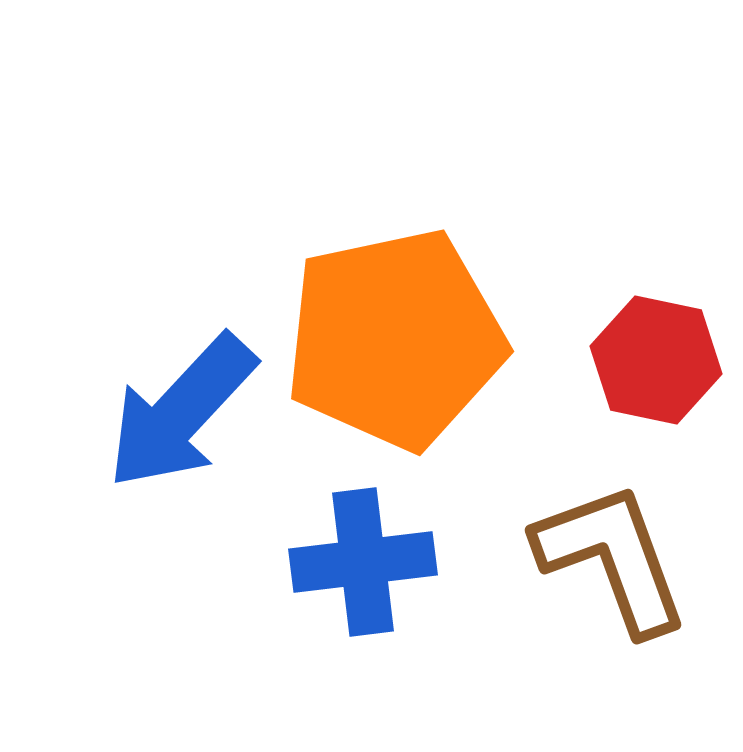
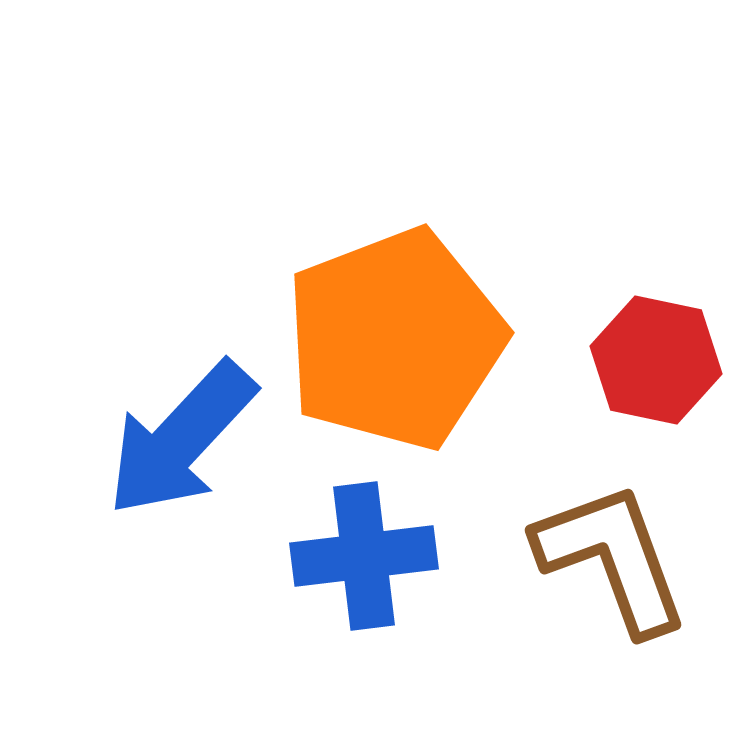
orange pentagon: rotated 9 degrees counterclockwise
blue arrow: moved 27 px down
blue cross: moved 1 px right, 6 px up
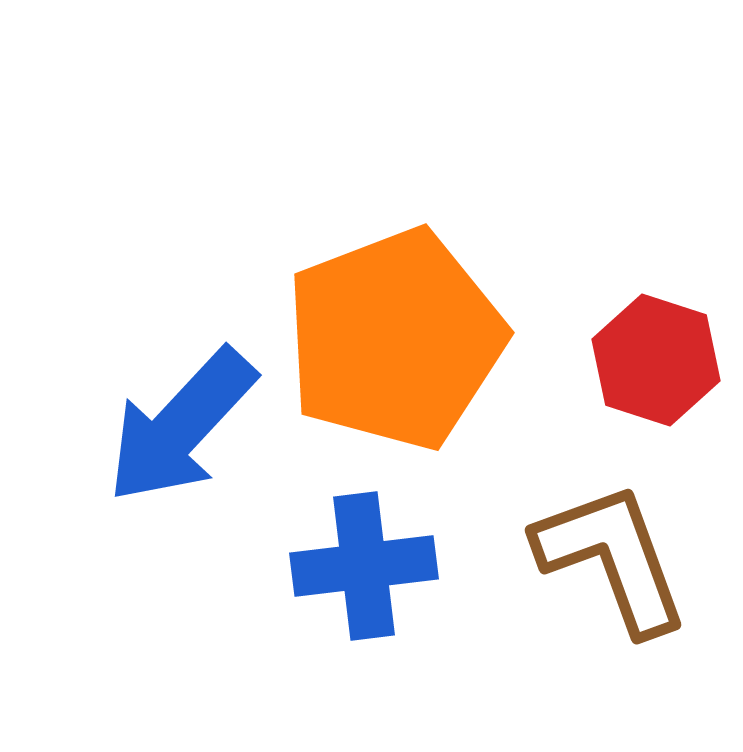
red hexagon: rotated 6 degrees clockwise
blue arrow: moved 13 px up
blue cross: moved 10 px down
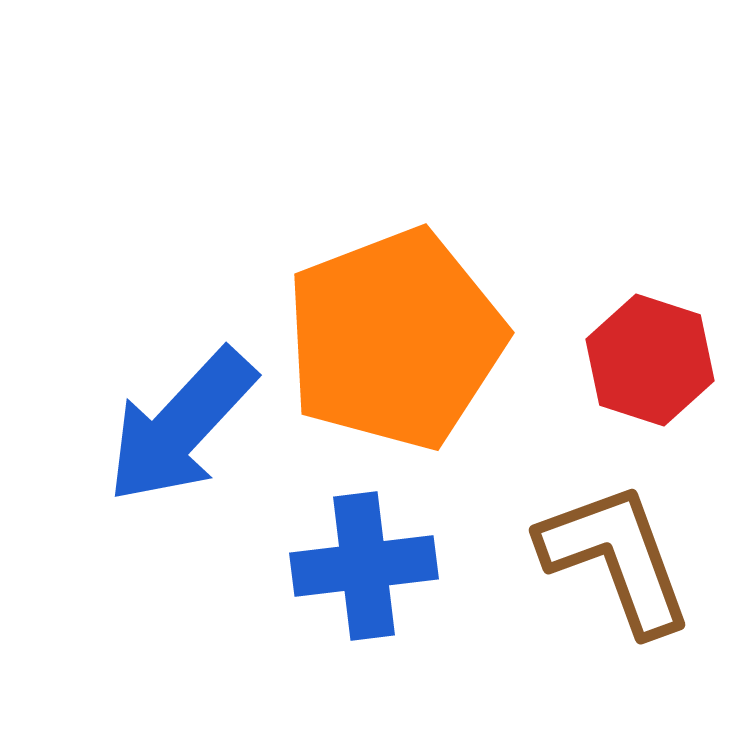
red hexagon: moved 6 px left
brown L-shape: moved 4 px right
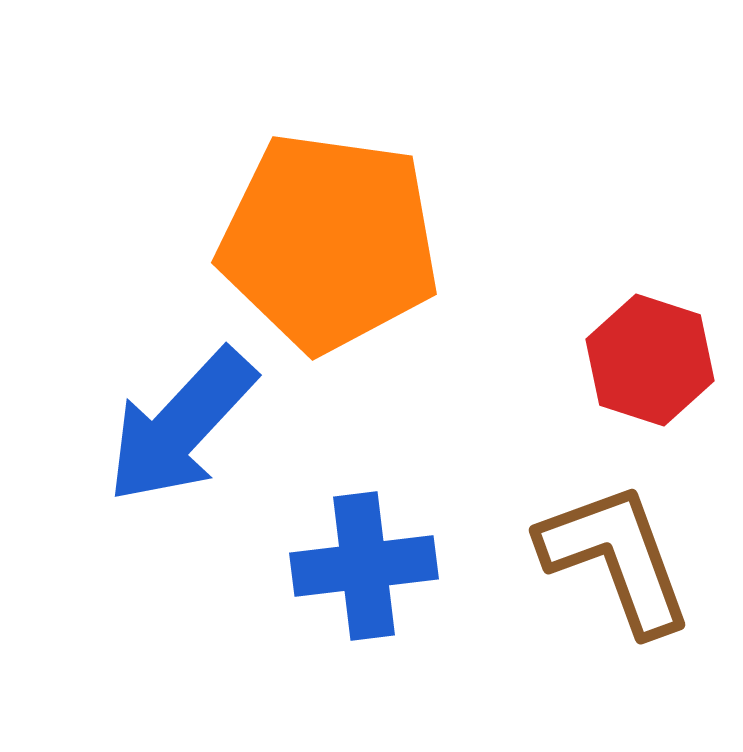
orange pentagon: moved 66 px left, 97 px up; rotated 29 degrees clockwise
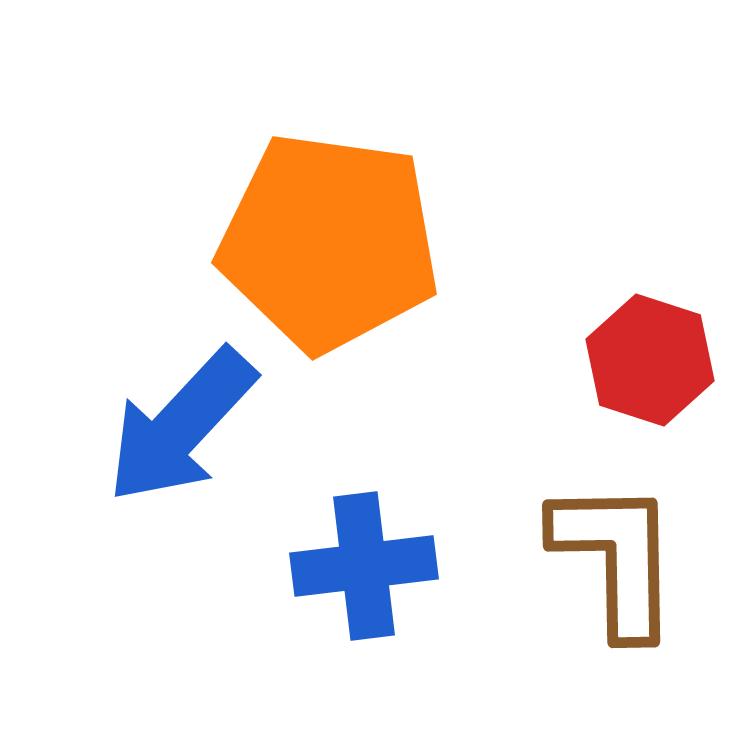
brown L-shape: rotated 19 degrees clockwise
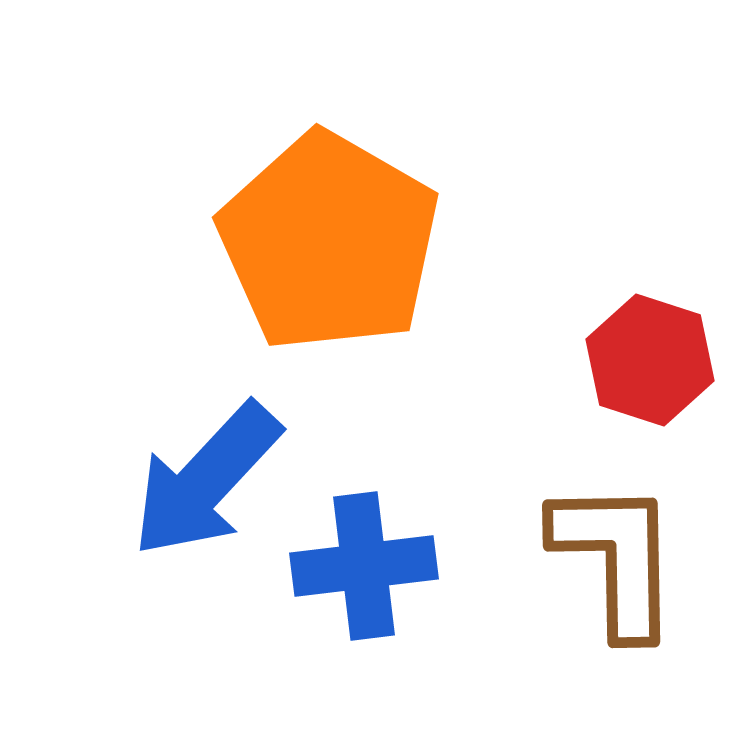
orange pentagon: rotated 22 degrees clockwise
blue arrow: moved 25 px right, 54 px down
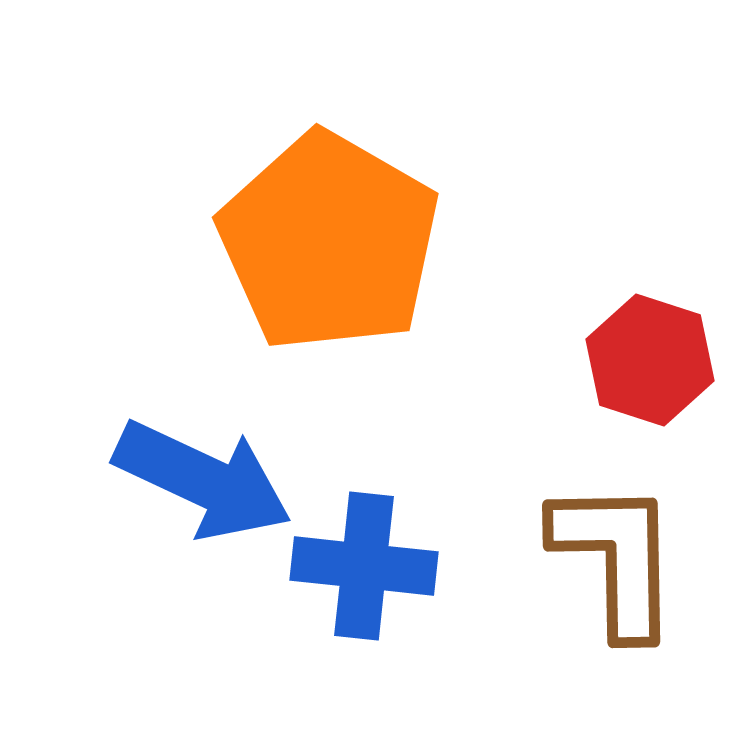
blue arrow: moved 3 px left; rotated 108 degrees counterclockwise
blue cross: rotated 13 degrees clockwise
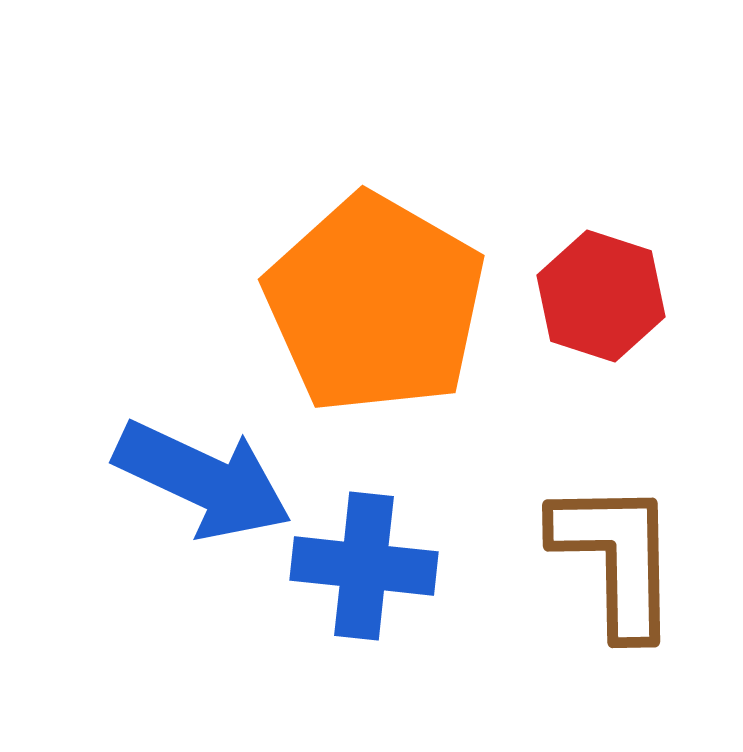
orange pentagon: moved 46 px right, 62 px down
red hexagon: moved 49 px left, 64 px up
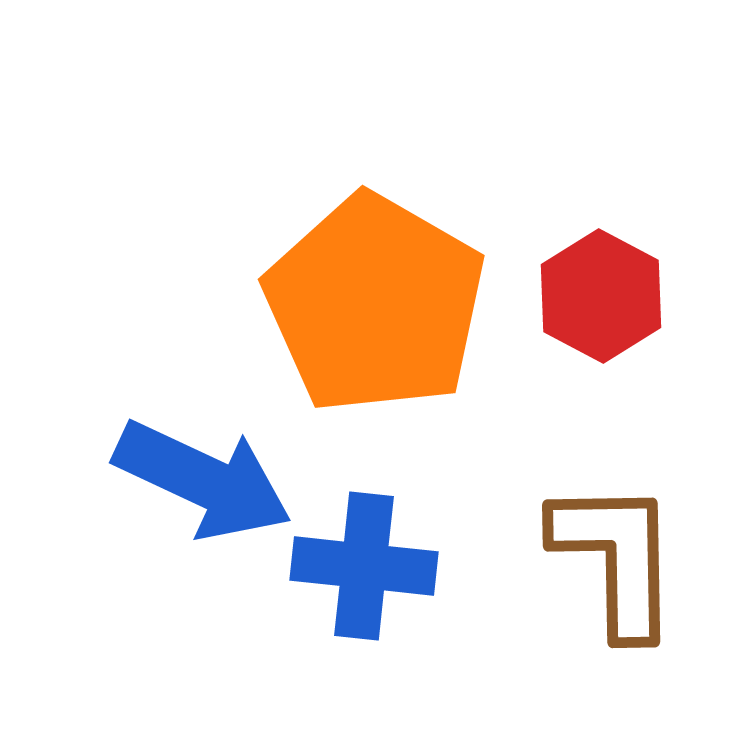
red hexagon: rotated 10 degrees clockwise
